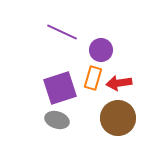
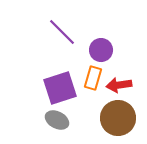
purple line: rotated 20 degrees clockwise
red arrow: moved 2 px down
gray ellipse: rotated 10 degrees clockwise
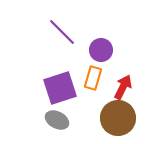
red arrow: moved 4 px right, 2 px down; rotated 125 degrees clockwise
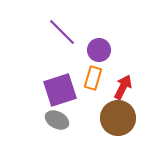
purple circle: moved 2 px left
purple square: moved 2 px down
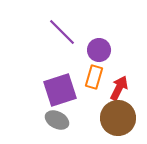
orange rectangle: moved 1 px right, 1 px up
red arrow: moved 4 px left, 1 px down
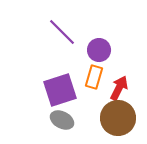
gray ellipse: moved 5 px right
